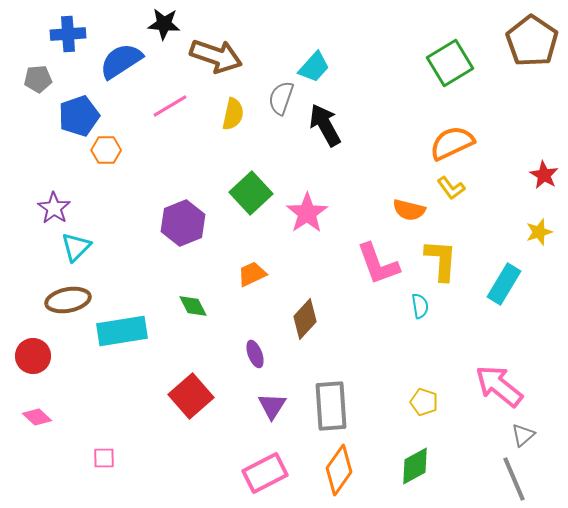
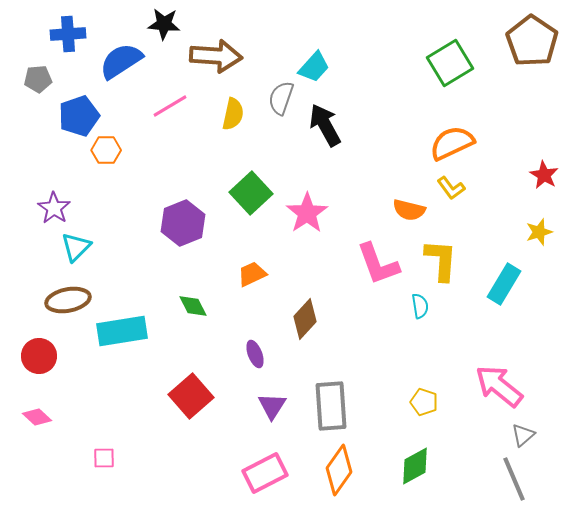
brown arrow at (216, 56): rotated 15 degrees counterclockwise
red circle at (33, 356): moved 6 px right
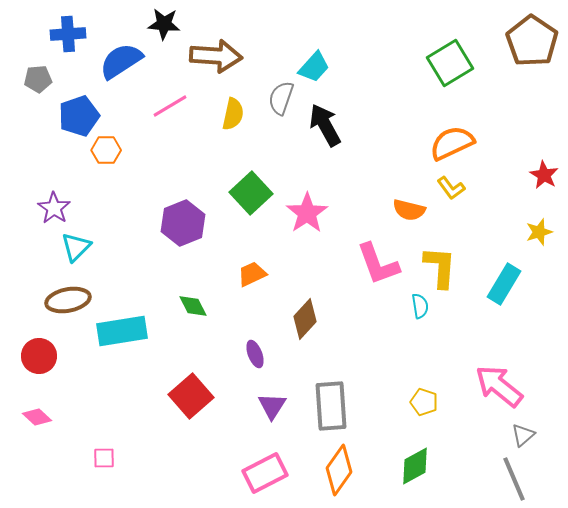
yellow L-shape at (441, 260): moved 1 px left, 7 px down
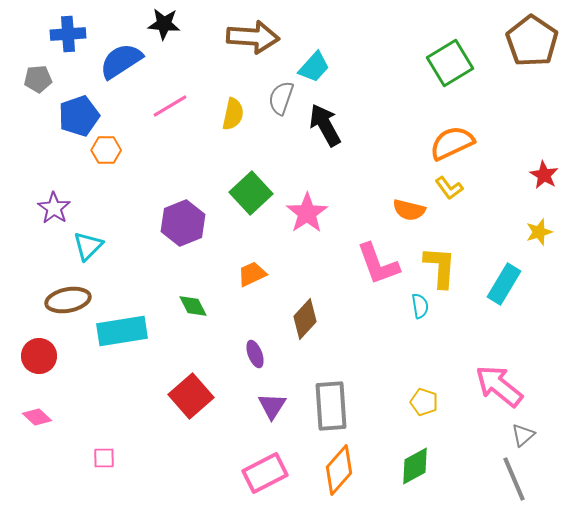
brown arrow at (216, 56): moved 37 px right, 19 px up
yellow L-shape at (451, 188): moved 2 px left
cyan triangle at (76, 247): moved 12 px right, 1 px up
orange diamond at (339, 470): rotated 6 degrees clockwise
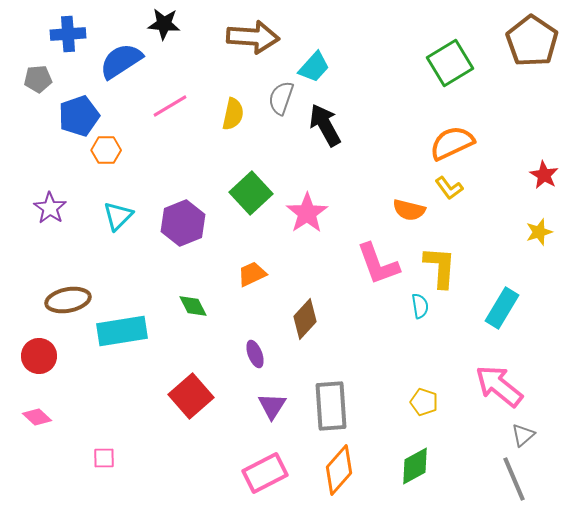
purple star at (54, 208): moved 4 px left
cyan triangle at (88, 246): moved 30 px right, 30 px up
cyan rectangle at (504, 284): moved 2 px left, 24 px down
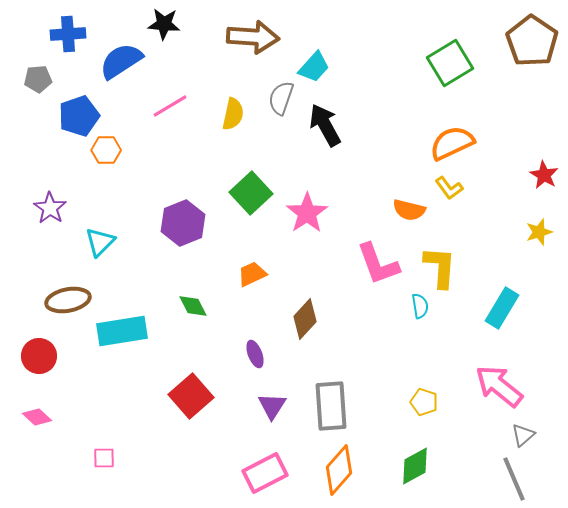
cyan triangle at (118, 216): moved 18 px left, 26 px down
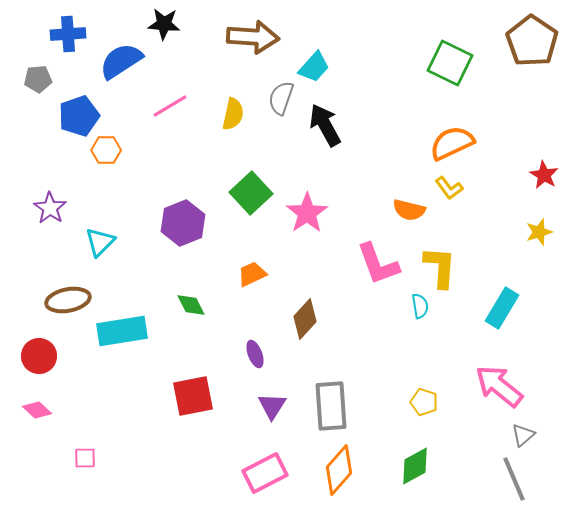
green square at (450, 63): rotated 33 degrees counterclockwise
green diamond at (193, 306): moved 2 px left, 1 px up
red square at (191, 396): moved 2 px right; rotated 30 degrees clockwise
pink diamond at (37, 417): moved 7 px up
pink square at (104, 458): moved 19 px left
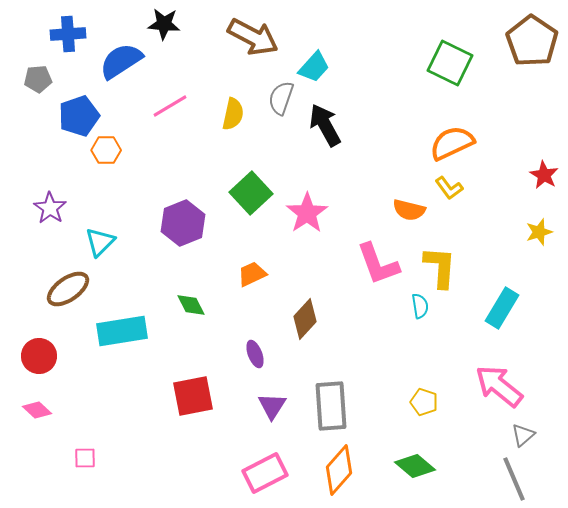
brown arrow at (253, 37): rotated 24 degrees clockwise
brown ellipse at (68, 300): moved 11 px up; rotated 24 degrees counterclockwise
green diamond at (415, 466): rotated 69 degrees clockwise
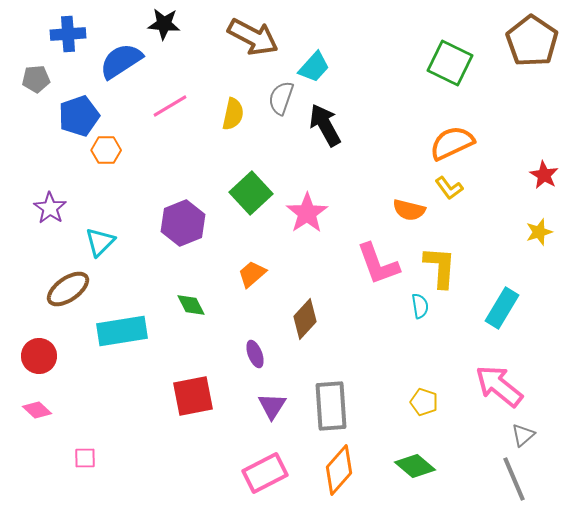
gray pentagon at (38, 79): moved 2 px left
orange trapezoid at (252, 274): rotated 16 degrees counterclockwise
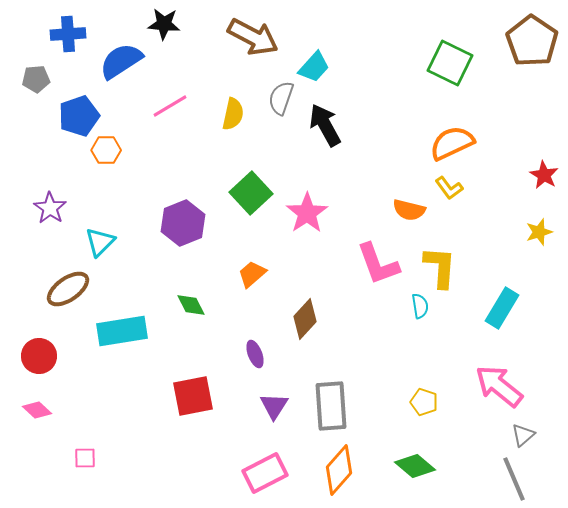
purple triangle at (272, 406): moved 2 px right
